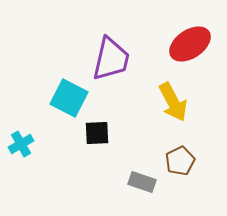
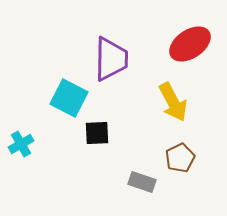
purple trapezoid: rotated 12 degrees counterclockwise
brown pentagon: moved 3 px up
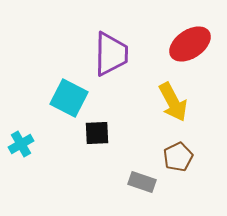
purple trapezoid: moved 5 px up
brown pentagon: moved 2 px left, 1 px up
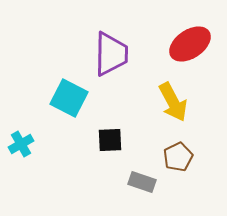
black square: moved 13 px right, 7 px down
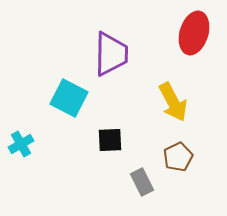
red ellipse: moved 4 px right, 11 px up; rotated 39 degrees counterclockwise
gray rectangle: rotated 44 degrees clockwise
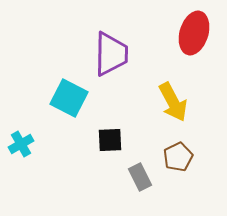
gray rectangle: moved 2 px left, 5 px up
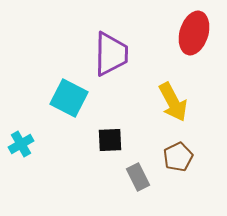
gray rectangle: moved 2 px left
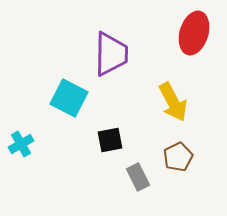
black square: rotated 8 degrees counterclockwise
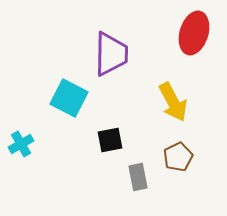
gray rectangle: rotated 16 degrees clockwise
